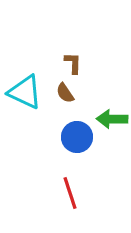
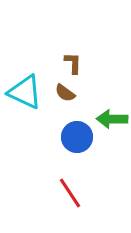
brown semicircle: rotated 20 degrees counterclockwise
red line: rotated 16 degrees counterclockwise
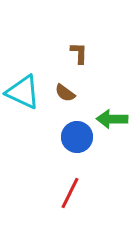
brown L-shape: moved 6 px right, 10 px up
cyan triangle: moved 2 px left
red line: rotated 60 degrees clockwise
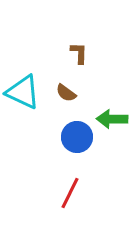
brown semicircle: moved 1 px right
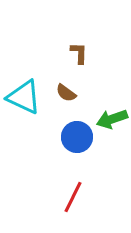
cyan triangle: moved 1 px right, 5 px down
green arrow: rotated 20 degrees counterclockwise
red line: moved 3 px right, 4 px down
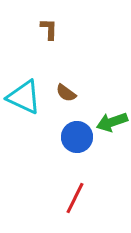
brown L-shape: moved 30 px left, 24 px up
green arrow: moved 3 px down
red line: moved 2 px right, 1 px down
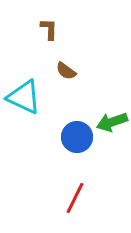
brown semicircle: moved 22 px up
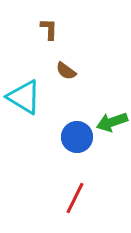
cyan triangle: rotated 6 degrees clockwise
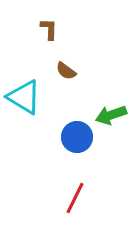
green arrow: moved 1 px left, 7 px up
